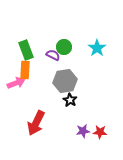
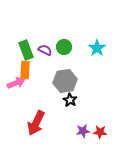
purple semicircle: moved 8 px left, 5 px up
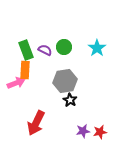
red star: rotated 16 degrees counterclockwise
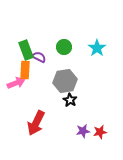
purple semicircle: moved 6 px left, 7 px down
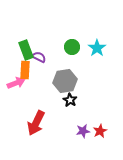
green circle: moved 8 px right
red star: moved 1 px up; rotated 16 degrees counterclockwise
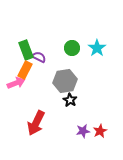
green circle: moved 1 px down
orange rectangle: rotated 24 degrees clockwise
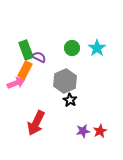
gray hexagon: rotated 15 degrees counterclockwise
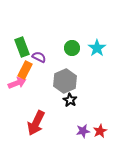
green rectangle: moved 4 px left, 3 px up
pink arrow: moved 1 px right
